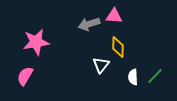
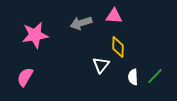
gray arrow: moved 8 px left, 1 px up
pink star: moved 1 px left, 7 px up
pink semicircle: moved 1 px down
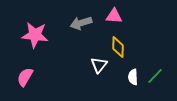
pink star: rotated 16 degrees clockwise
white triangle: moved 2 px left
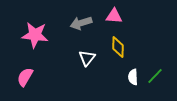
white triangle: moved 12 px left, 7 px up
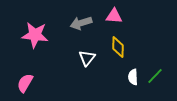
pink semicircle: moved 6 px down
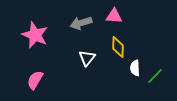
pink star: rotated 16 degrees clockwise
white semicircle: moved 2 px right, 9 px up
pink semicircle: moved 10 px right, 3 px up
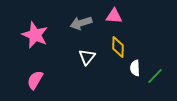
white triangle: moved 1 px up
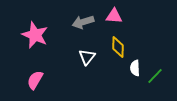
gray arrow: moved 2 px right, 1 px up
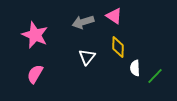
pink triangle: rotated 30 degrees clockwise
pink semicircle: moved 6 px up
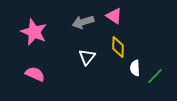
pink star: moved 1 px left, 3 px up
pink semicircle: rotated 84 degrees clockwise
